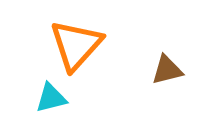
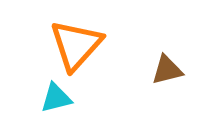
cyan triangle: moved 5 px right
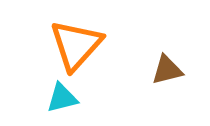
cyan triangle: moved 6 px right
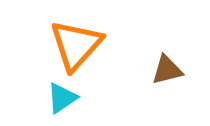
cyan triangle: rotated 20 degrees counterclockwise
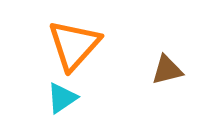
orange triangle: moved 2 px left
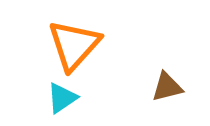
brown triangle: moved 17 px down
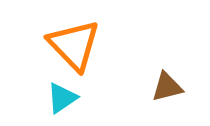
orange triangle: rotated 26 degrees counterclockwise
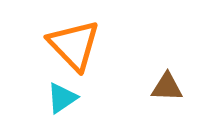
brown triangle: rotated 16 degrees clockwise
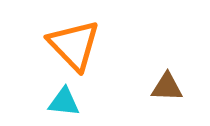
cyan triangle: moved 2 px right, 4 px down; rotated 40 degrees clockwise
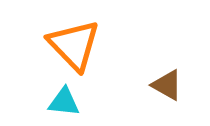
brown triangle: moved 2 px up; rotated 28 degrees clockwise
